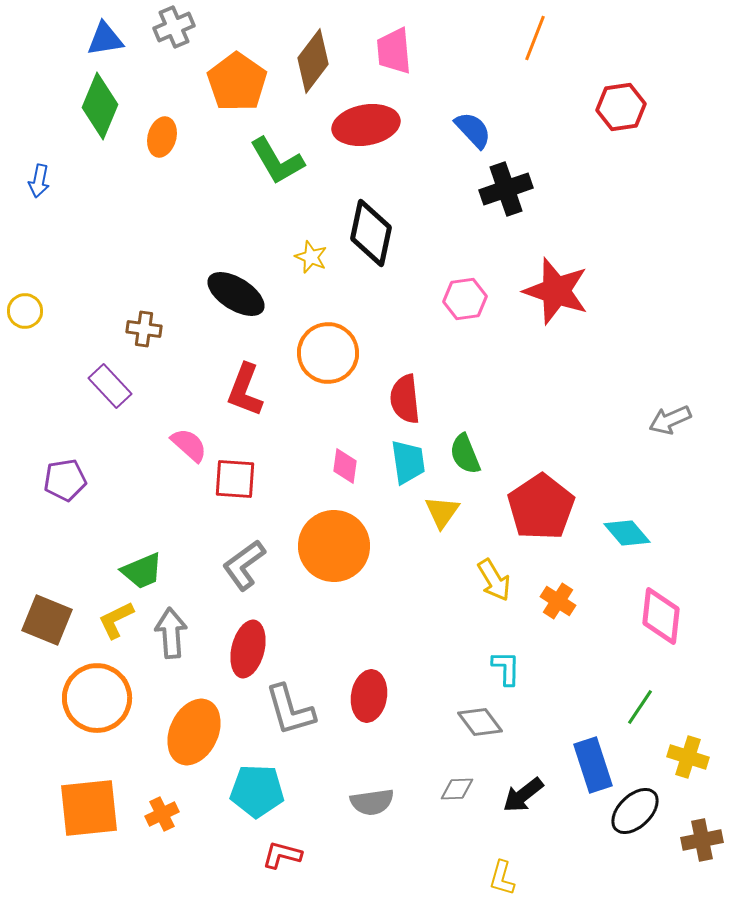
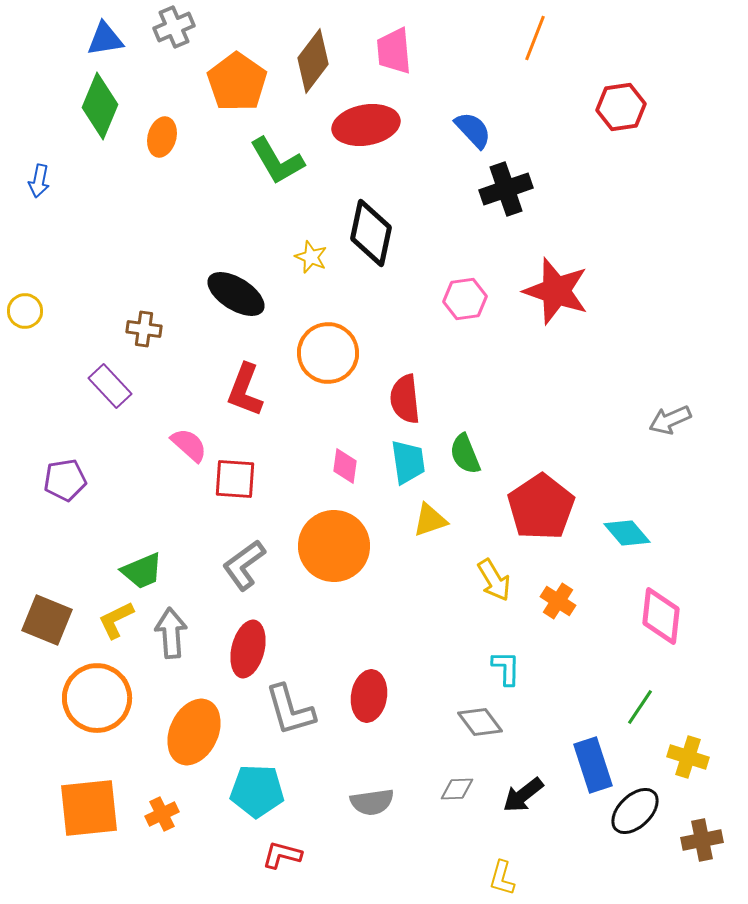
yellow triangle at (442, 512): moved 12 px left, 8 px down; rotated 36 degrees clockwise
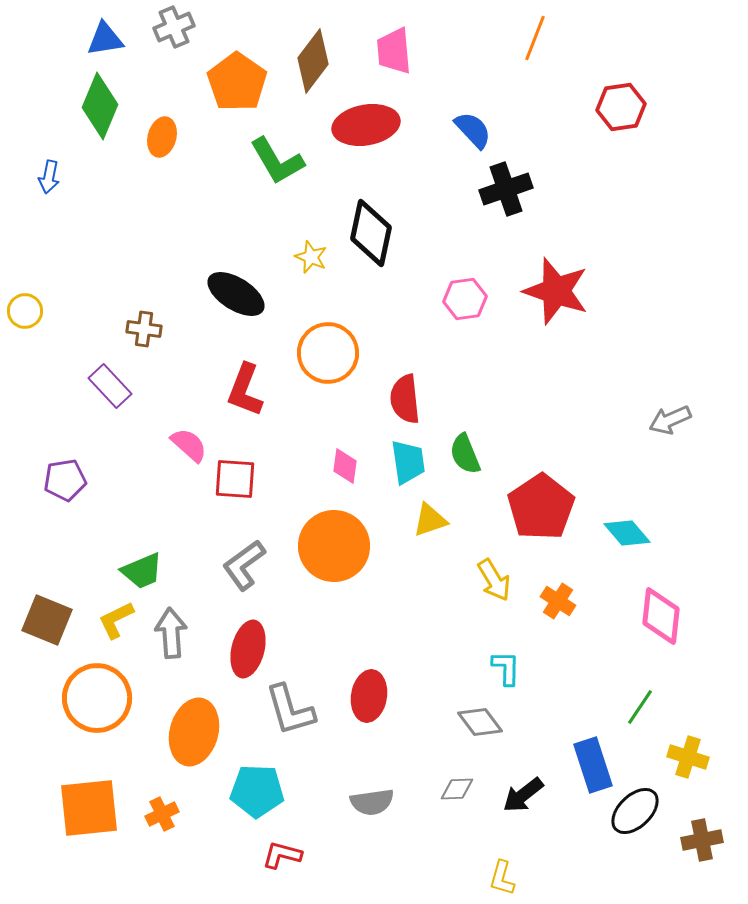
blue arrow at (39, 181): moved 10 px right, 4 px up
orange ellipse at (194, 732): rotated 10 degrees counterclockwise
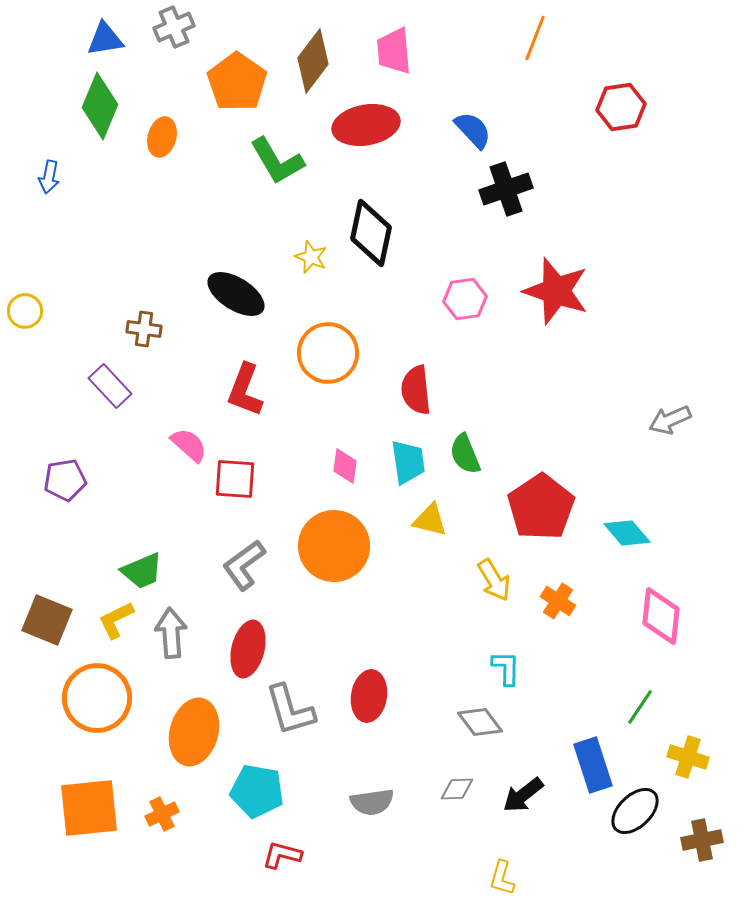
red semicircle at (405, 399): moved 11 px right, 9 px up
yellow triangle at (430, 520): rotated 33 degrees clockwise
cyan pentagon at (257, 791): rotated 8 degrees clockwise
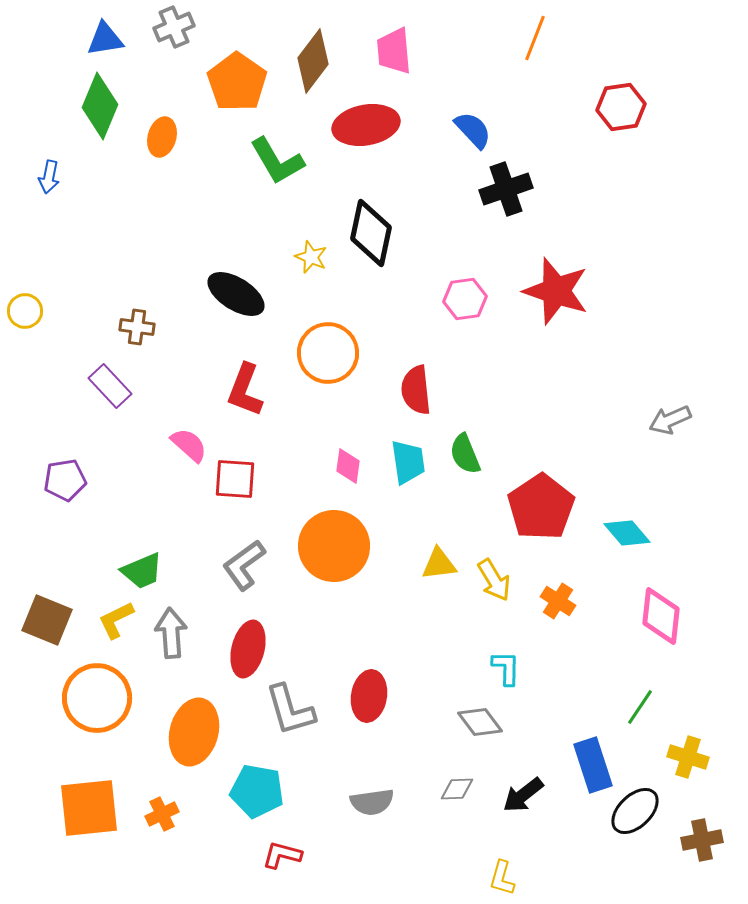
brown cross at (144, 329): moved 7 px left, 2 px up
pink diamond at (345, 466): moved 3 px right
yellow triangle at (430, 520): moved 9 px right, 44 px down; rotated 21 degrees counterclockwise
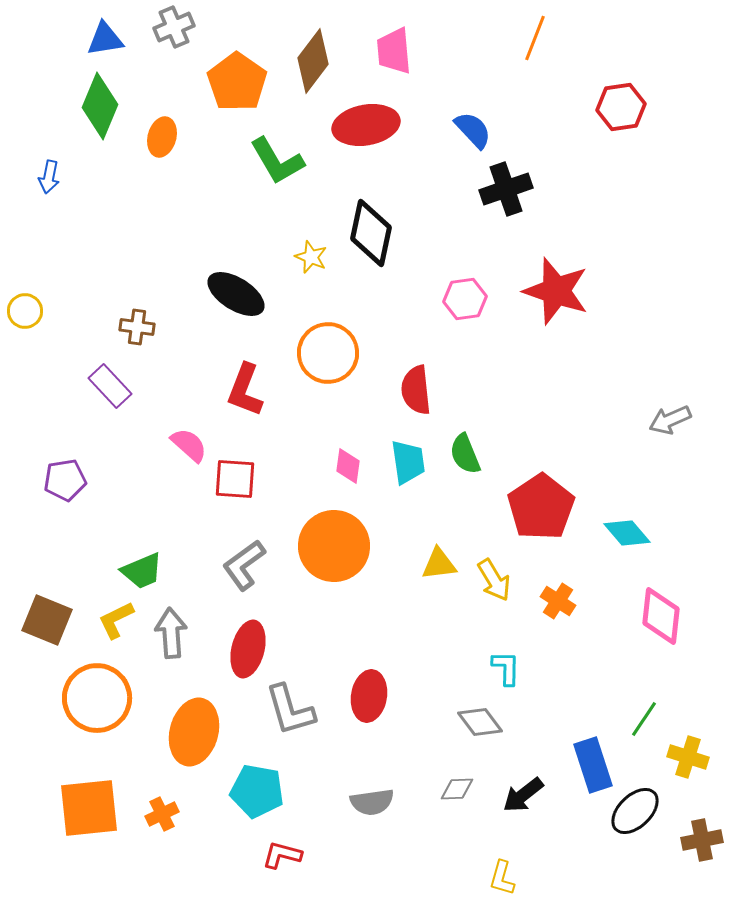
green line at (640, 707): moved 4 px right, 12 px down
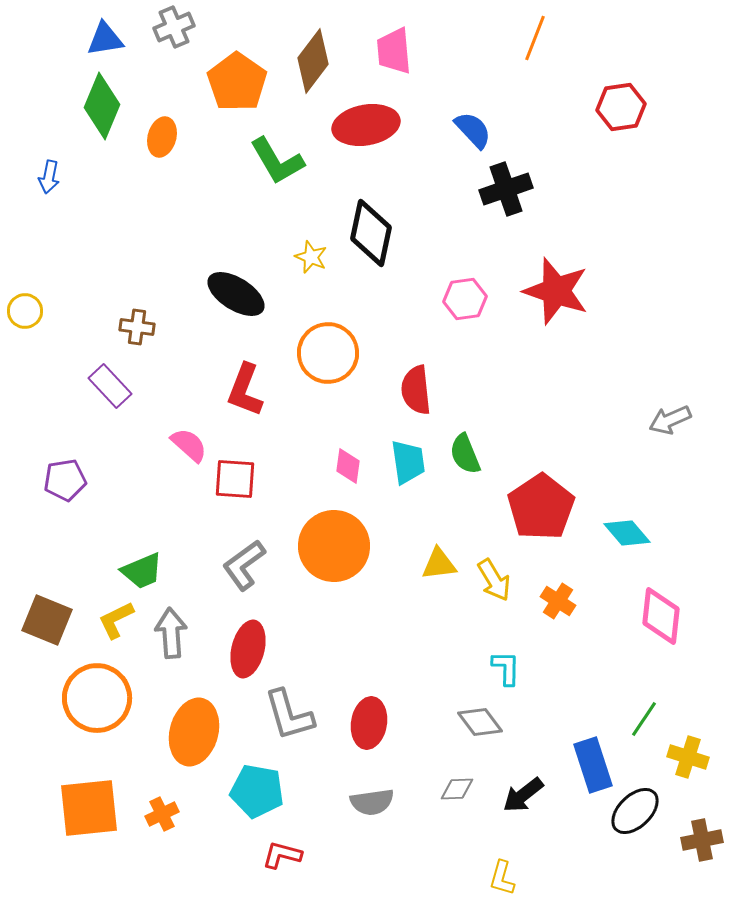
green diamond at (100, 106): moved 2 px right
red ellipse at (369, 696): moved 27 px down
gray L-shape at (290, 710): moved 1 px left, 5 px down
